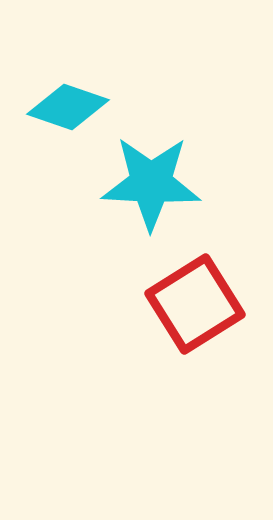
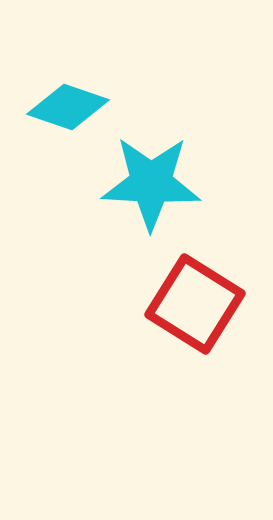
red square: rotated 26 degrees counterclockwise
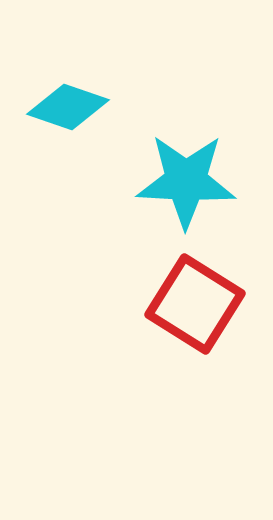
cyan star: moved 35 px right, 2 px up
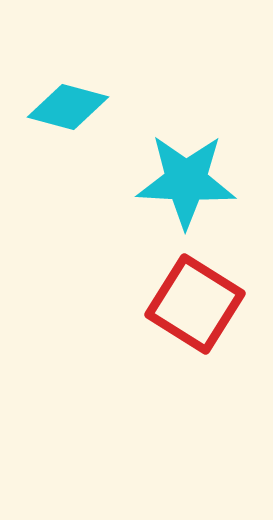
cyan diamond: rotated 4 degrees counterclockwise
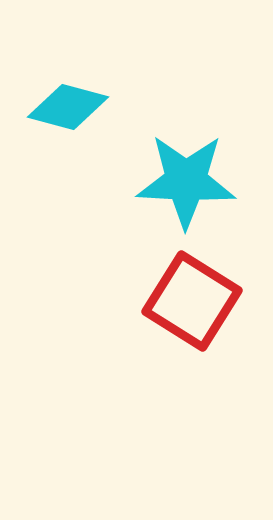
red square: moved 3 px left, 3 px up
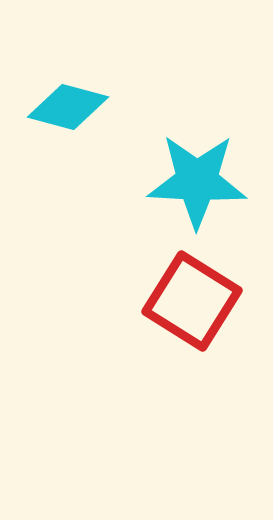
cyan star: moved 11 px right
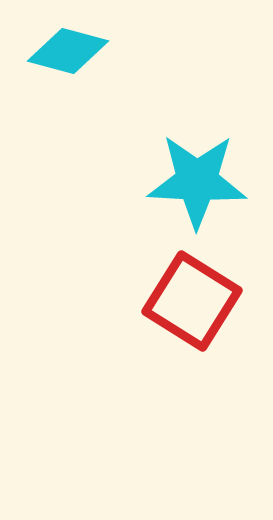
cyan diamond: moved 56 px up
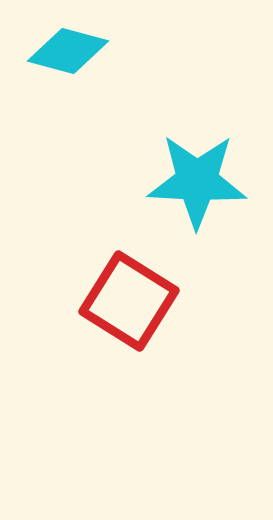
red square: moved 63 px left
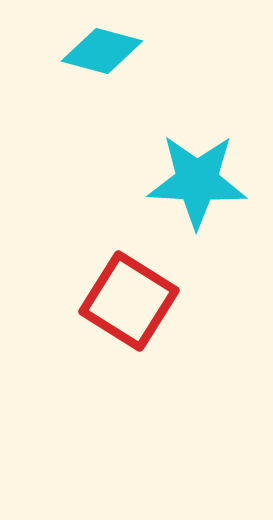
cyan diamond: moved 34 px right
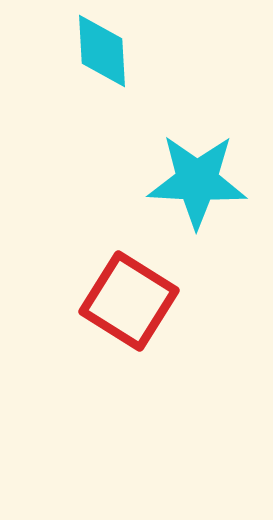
cyan diamond: rotated 72 degrees clockwise
